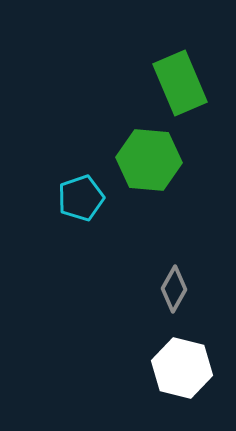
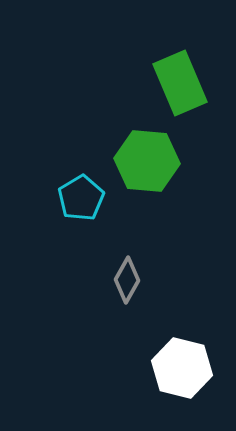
green hexagon: moved 2 px left, 1 px down
cyan pentagon: rotated 12 degrees counterclockwise
gray diamond: moved 47 px left, 9 px up
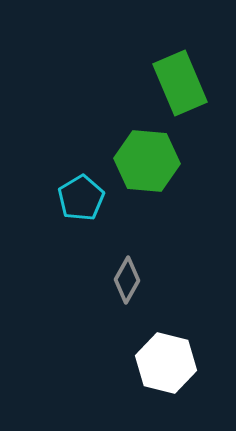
white hexagon: moved 16 px left, 5 px up
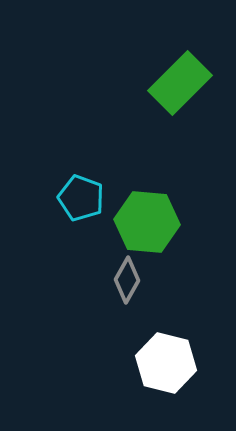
green rectangle: rotated 68 degrees clockwise
green hexagon: moved 61 px down
cyan pentagon: rotated 21 degrees counterclockwise
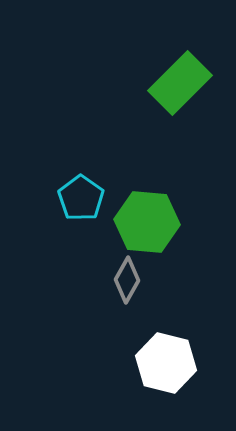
cyan pentagon: rotated 15 degrees clockwise
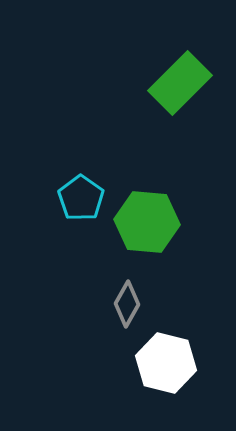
gray diamond: moved 24 px down
